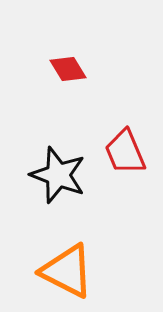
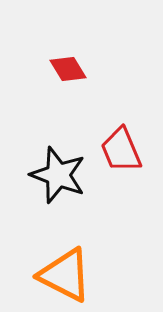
red trapezoid: moved 4 px left, 2 px up
orange triangle: moved 2 px left, 4 px down
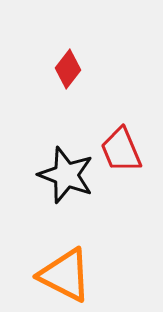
red diamond: rotated 69 degrees clockwise
black star: moved 8 px right
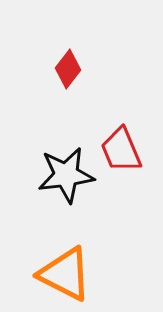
black star: rotated 28 degrees counterclockwise
orange triangle: moved 1 px up
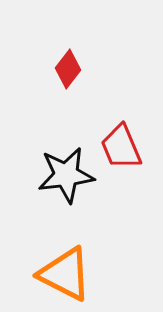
red trapezoid: moved 3 px up
